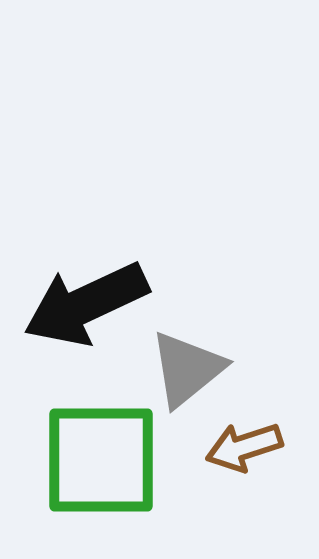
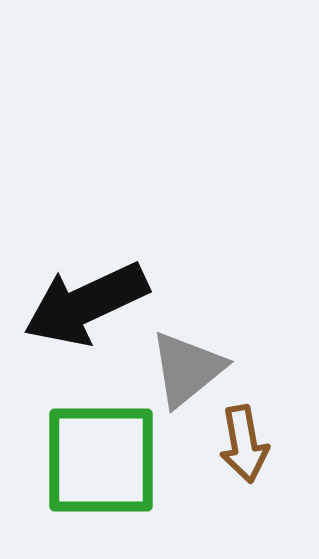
brown arrow: moved 3 px up; rotated 82 degrees counterclockwise
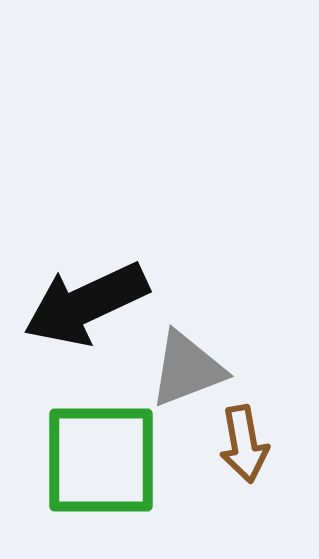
gray triangle: rotated 18 degrees clockwise
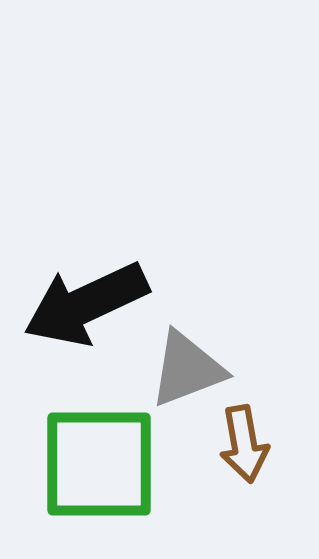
green square: moved 2 px left, 4 px down
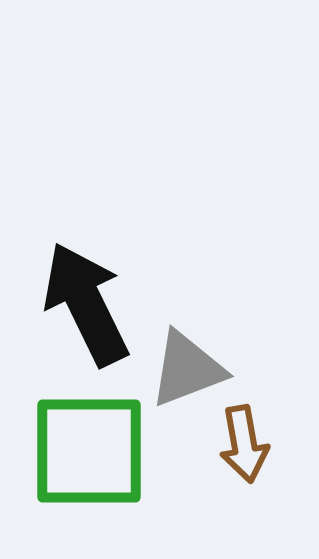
black arrow: rotated 89 degrees clockwise
green square: moved 10 px left, 13 px up
